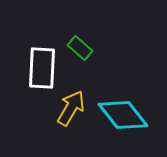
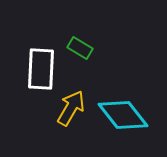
green rectangle: rotated 10 degrees counterclockwise
white rectangle: moved 1 px left, 1 px down
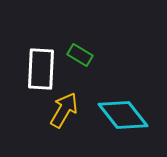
green rectangle: moved 7 px down
yellow arrow: moved 7 px left, 2 px down
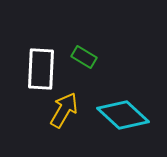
green rectangle: moved 4 px right, 2 px down
cyan diamond: rotated 9 degrees counterclockwise
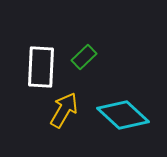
green rectangle: rotated 75 degrees counterclockwise
white rectangle: moved 2 px up
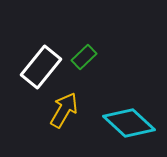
white rectangle: rotated 36 degrees clockwise
cyan diamond: moved 6 px right, 8 px down
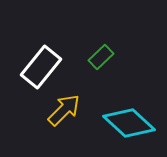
green rectangle: moved 17 px right
yellow arrow: rotated 15 degrees clockwise
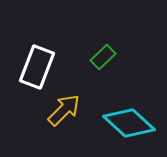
green rectangle: moved 2 px right
white rectangle: moved 4 px left; rotated 18 degrees counterclockwise
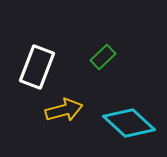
yellow arrow: rotated 30 degrees clockwise
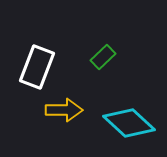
yellow arrow: rotated 15 degrees clockwise
